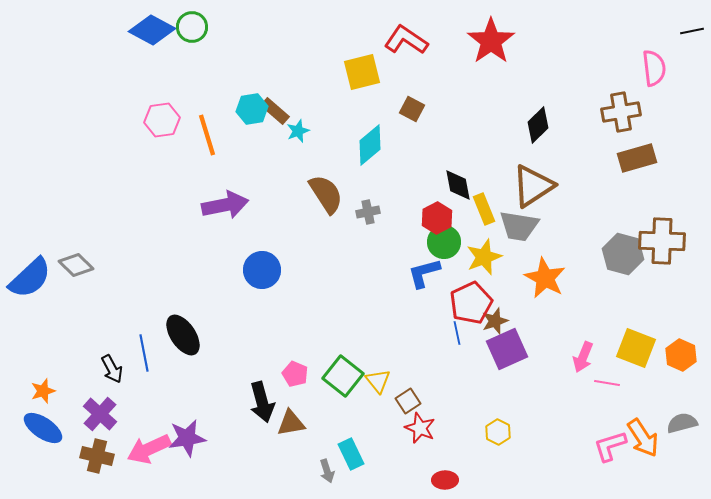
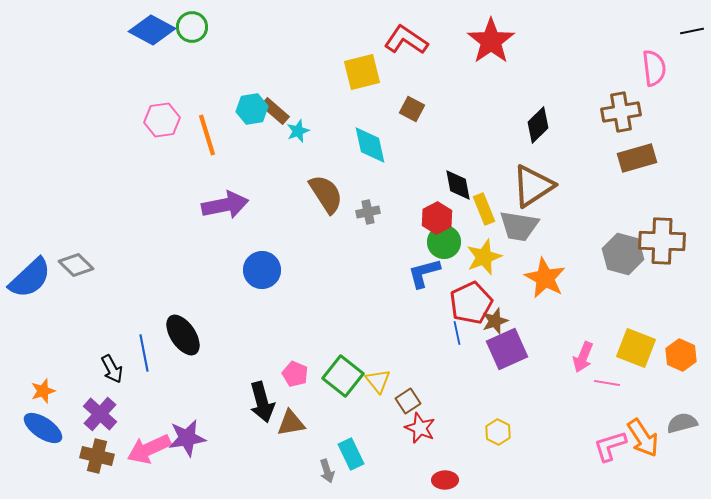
cyan diamond at (370, 145): rotated 63 degrees counterclockwise
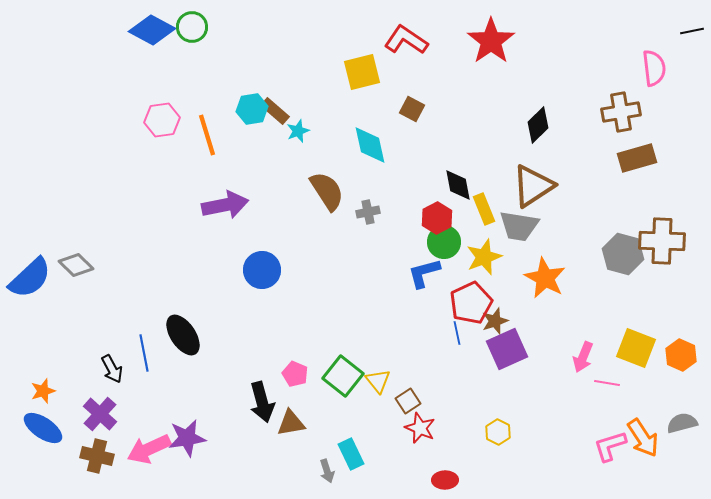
brown semicircle at (326, 194): moved 1 px right, 3 px up
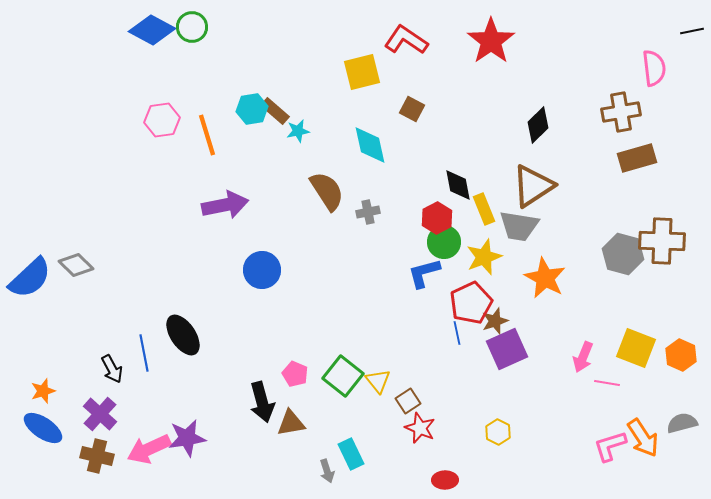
cyan star at (298, 131): rotated 10 degrees clockwise
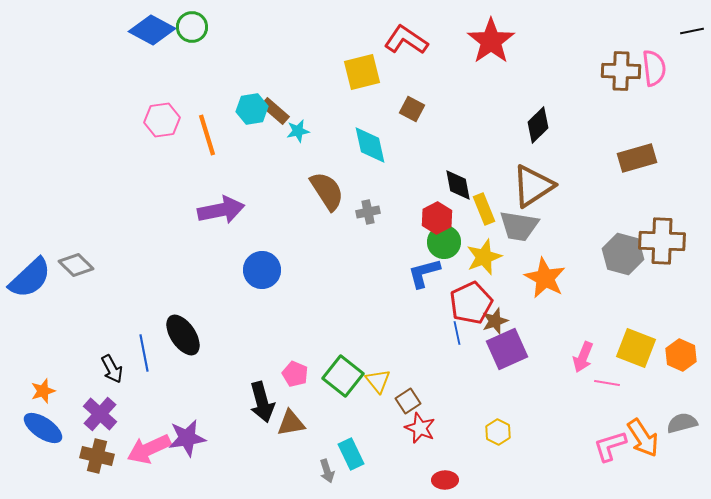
brown cross at (621, 112): moved 41 px up; rotated 12 degrees clockwise
purple arrow at (225, 205): moved 4 px left, 5 px down
